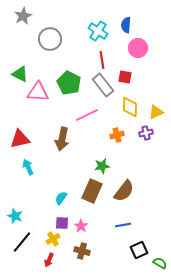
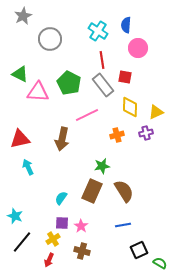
brown semicircle: rotated 70 degrees counterclockwise
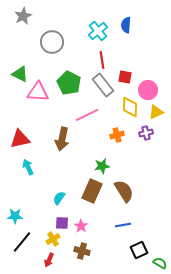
cyan cross: rotated 18 degrees clockwise
gray circle: moved 2 px right, 3 px down
pink circle: moved 10 px right, 42 px down
cyan semicircle: moved 2 px left
cyan star: rotated 21 degrees counterclockwise
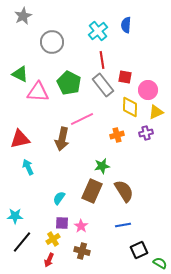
pink line: moved 5 px left, 4 px down
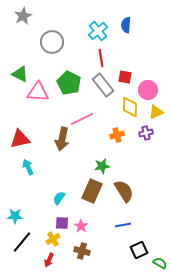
red line: moved 1 px left, 2 px up
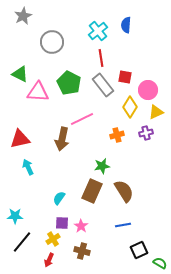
yellow diamond: rotated 30 degrees clockwise
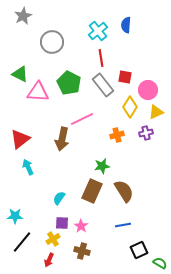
red triangle: rotated 25 degrees counterclockwise
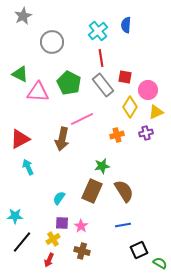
red triangle: rotated 10 degrees clockwise
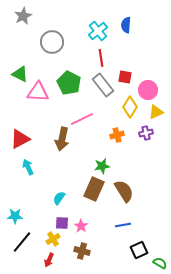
brown rectangle: moved 2 px right, 2 px up
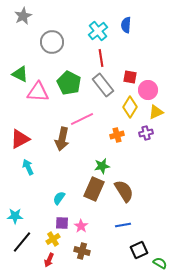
red square: moved 5 px right
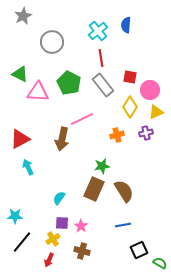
pink circle: moved 2 px right
